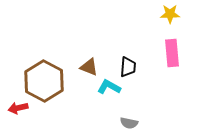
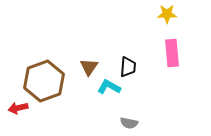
yellow star: moved 3 px left
brown triangle: rotated 42 degrees clockwise
brown hexagon: rotated 12 degrees clockwise
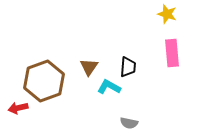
yellow star: rotated 18 degrees clockwise
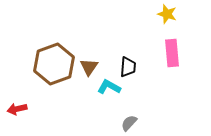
brown hexagon: moved 10 px right, 17 px up
red arrow: moved 1 px left, 1 px down
gray semicircle: rotated 120 degrees clockwise
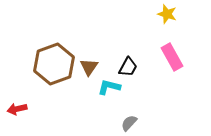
pink rectangle: moved 4 px down; rotated 24 degrees counterclockwise
black trapezoid: rotated 25 degrees clockwise
cyan L-shape: rotated 15 degrees counterclockwise
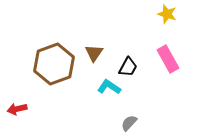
pink rectangle: moved 4 px left, 2 px down
brown triangle: moved 5 px right, 14 px up
cyan L-shape: rotated 20 degrees clockwise
